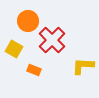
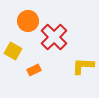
red cross: moved 2 px right, 3 px up
yellow square: moved 1 px left, 2 px down
orange rectangle: rotated 48 degrees counterclockwise
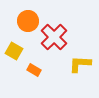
yellow square: moved 1 px right
yellow L-shape: moved 3 px left, 2 px up
orange rectangle: rotated 56 degrees clockwise
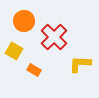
orange circle: moved 4 px left
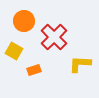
orange rectangle: rotated 48 degrees counterclockwise
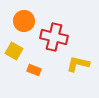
red cross: rotated 32 degrees counterclockwise
yellow L-shape: moved 2 px left; rotated 10 degrees clockwise
orange rectangle: rotated 40 degrees clockwise
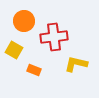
red cross: rotated 20 degrees counterclockwise
yellow square: moved 1 px up
yellow L-shape: moved 2 px left
